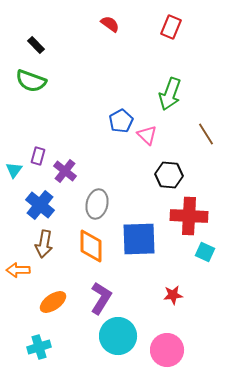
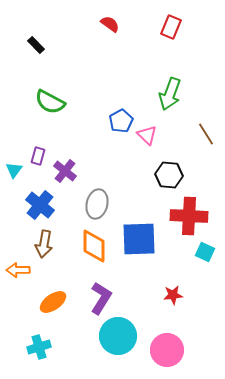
green semicircle: moved 19 px right, 21 px down; rotated 8 degrees clockwise
orange diamond: moved 3 px right
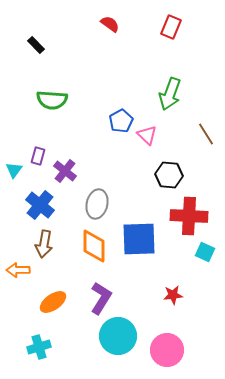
green semicircle: moved 2 px right, 2 px up; rotated 24 degrees counterclockwise
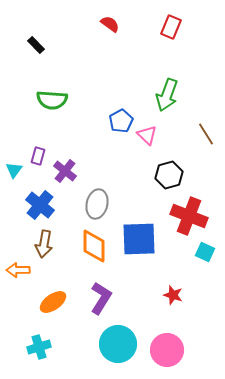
green arrow: moved 3 px left, 1 px down
black hexagon: rotated 20 degrees counterclockwise
red cross: rotated 18 degrees clockwise
red star: rotated 24 degrees clockwise
cyan circle: moved 8 px down
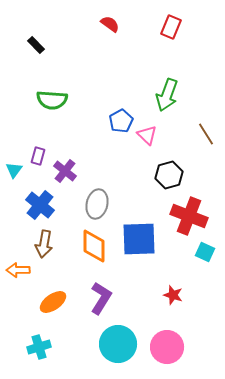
pink circle: moved 3 px up
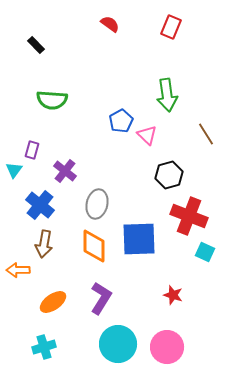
green arrow: rotated 28 degrees counterclockwise
purple rectangle: moved 6 px left, 6 px up
cyan cross: moved 5 px right
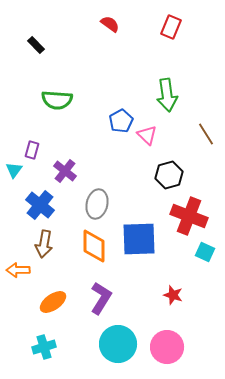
green semicircle: moved 5 px right
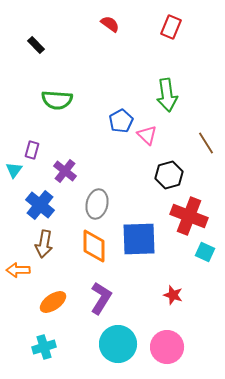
brown line: moved 9 px down
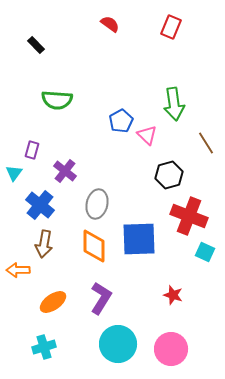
green arrow: moved 7 px right, 9 px down
cyan triangle: moved 3 px down
pink circle: moved 4 px right, 2 px down
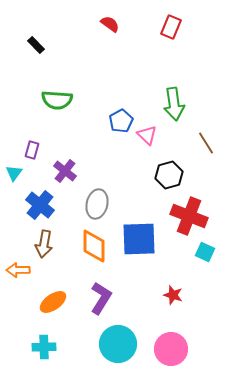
cyan cross: rotated 15 degrees clockwise
